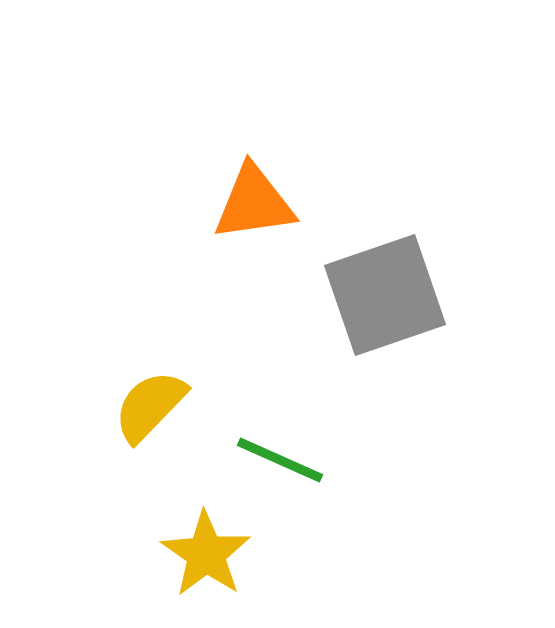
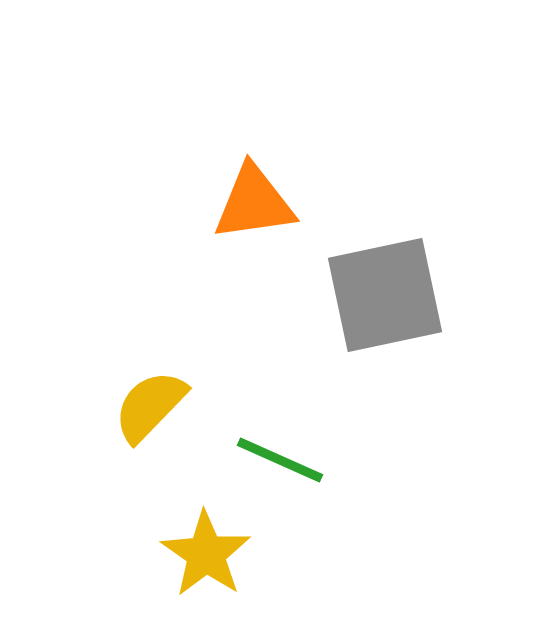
gray square: rotated 7 degrees clockwise
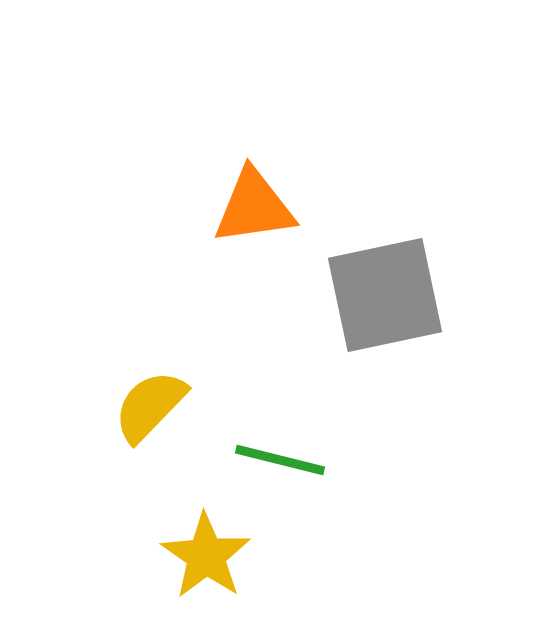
orange triangle: moved 4 px down
green line: rotated 10 degrees counterclockwise
yellow star: moved 2 px down
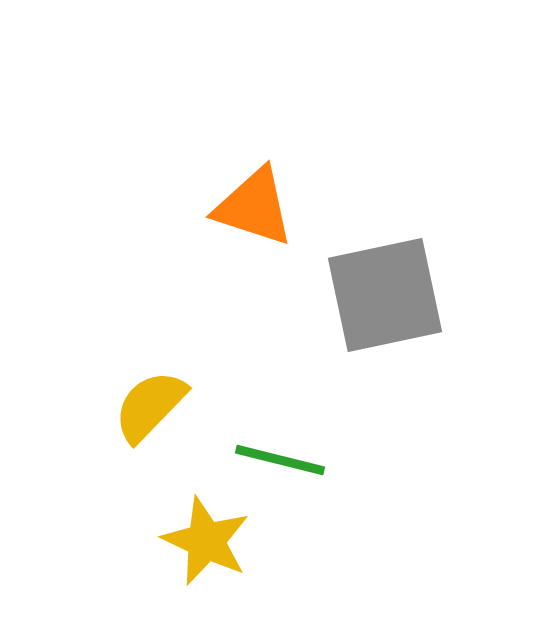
orange triangle: rotated 26 degrees clockwise
yellow star: moved 15 px up; rotated 10 degrees counterclockwise
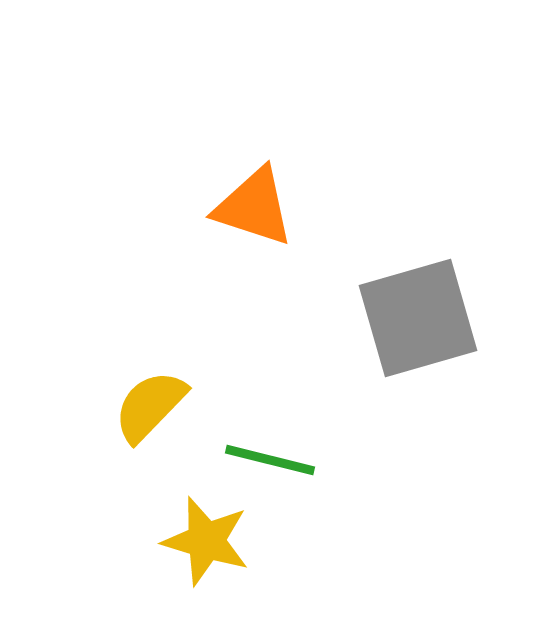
gray square: moved 33 px right, 23 px down; rotated 4 degrees counterclockwise
green line: moved 10 px left
yellow star: rotated 8 degrees counterclockwise
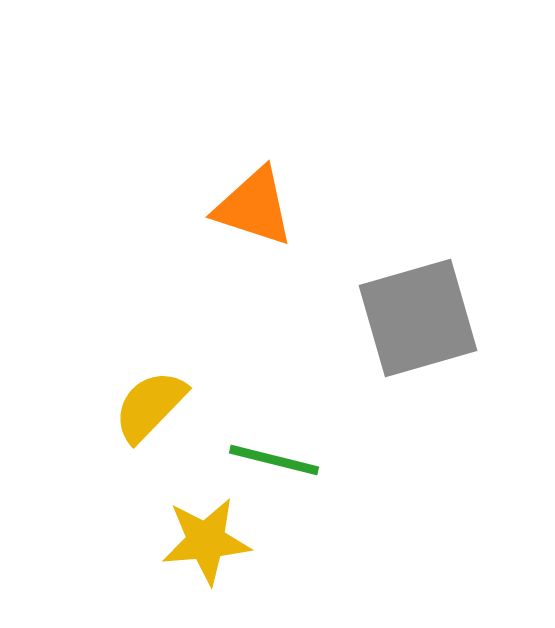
green line: moved 4 px right
yellow star: rotated 22 degrees counterclockwise
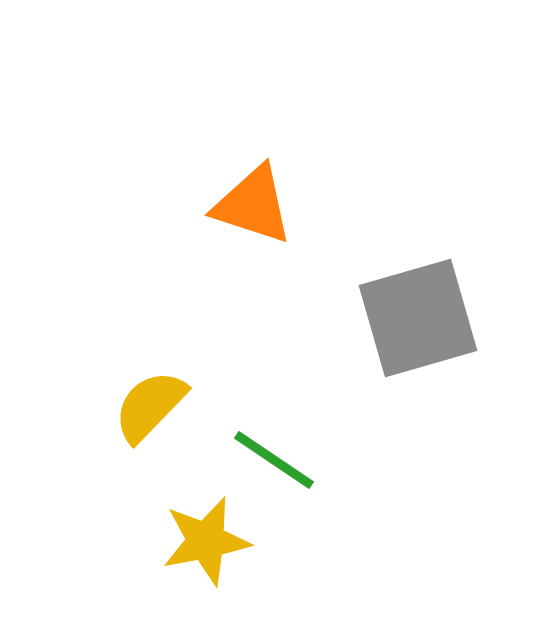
orange triangle: moved 1 px left, 2 px up
green line: rotated 20 degrees clockwise
yellow star: rotated 6 degrees counterclockwise
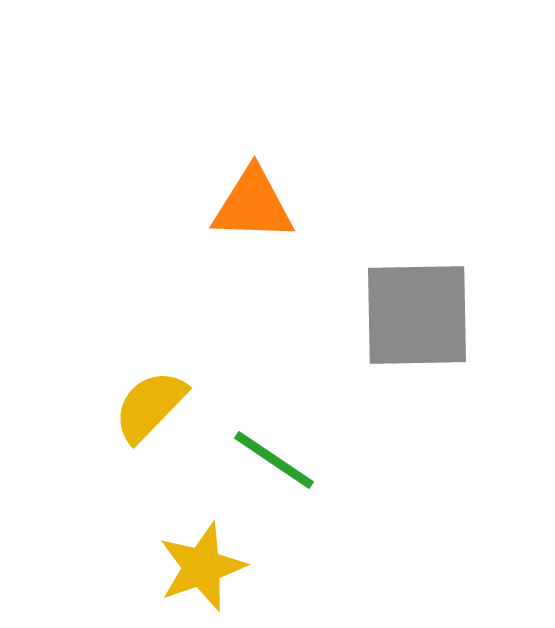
orange triangle: rotated 16 degrees counterclockwise
gray square: moved 1 px left, 3 px up; rotated 15 degrees clockwise
yellow star: moved 4 px left, 26 px down; rotated 8 degrees counterclockwise
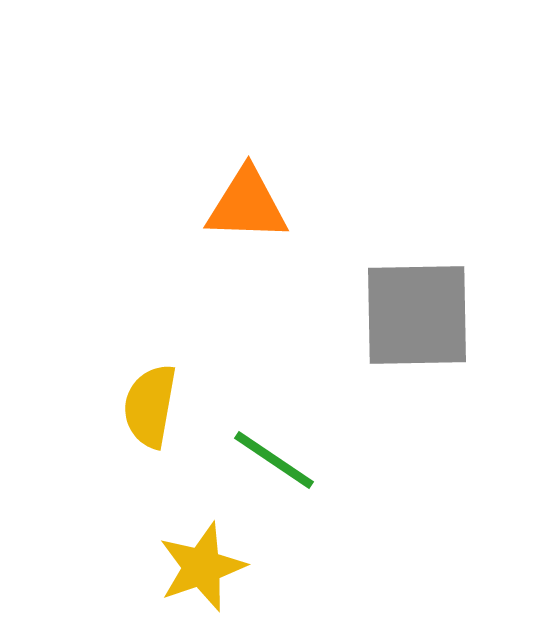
orange triangle: moved 6 px left
yellow semicircle: rotated 34 degrees counterclockwise
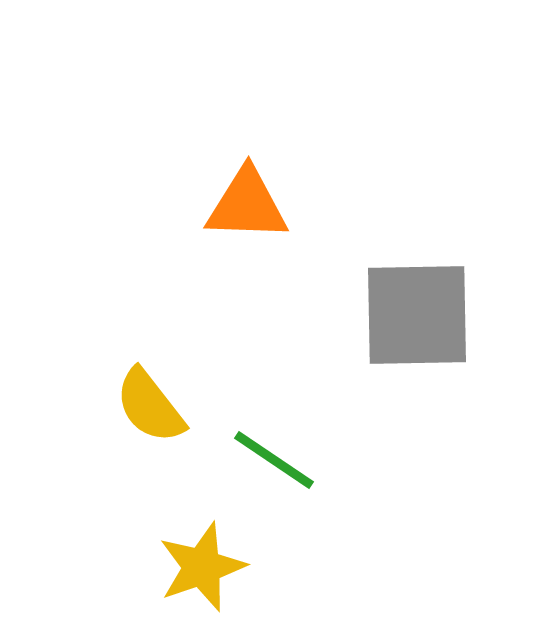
yellow semicircle: rotated 48 degrees counterclockwise
